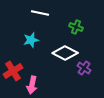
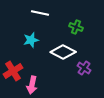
white diamond: moved 2 px left, 1 px up
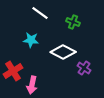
white line: rotated 24 degrees clockwise
green cross: moved 3 px left, 5 px up
cyan star: rotated 21 degrees clockwise
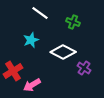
cyan star: rotated 28 degrees counterclockwise
pink arrow: rotated 48 degrees clockwise
